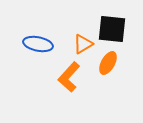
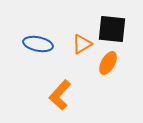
orange triangle: moved 1 px left
orange L-shape: moved 9 px left, 18 px down
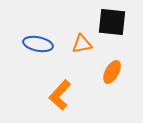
black square: moved 7 px up
orange triangle: rotated 20 degrees clockwise
orange ellipse: moved 4 px right, 9 px down
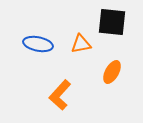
orange triangle: moved 1 px left
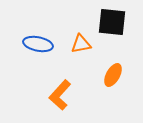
orange ellipse: moved 1 px right, 3 px down
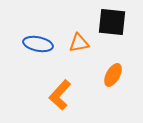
orange triangle: moved 2 px left, 1 px up
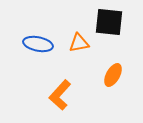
black square: moved 3 px left
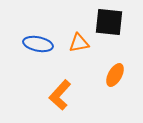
orange ellipse: moved 2 px right
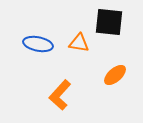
orange triangle: rotated 20 degrees clockwise
orange ellipse: rotated 20 degrees clockwise
